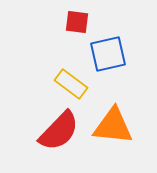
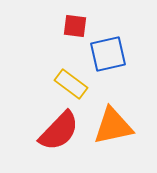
red square: moved 2 px left, 4 px down
orange triangle: rotated 18 degrees counterclockwise
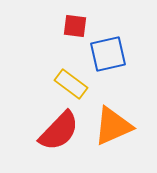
orange triangle: rotated 12 degrees counterclockwise
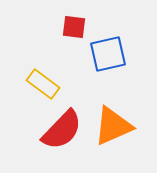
red square: moved 1 px left, 1 px down
yellow rectangle: moved 28 px left
red semicircle: moved 3 px right, 1 px up
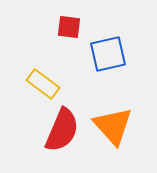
red square: moved 5 px left
orange triangle: rotated 48 degrees counterclockwise
red semicircle: rotated 21 degrees counterclockwise
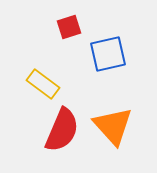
red square: rotated 25 degrees counterclockwise
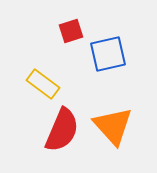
red square: moved 2 px right, 4 px down
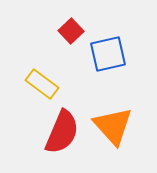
red square: rotated 25 degrees counterclockwise
yellow rectangle: moved 1 px left
red semicircle: moved 2 px down
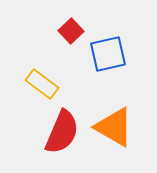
orange triangle: moved 1 px right, 1 px down; rotated 18 degrees counterclockwise
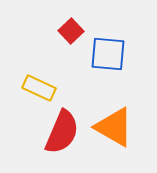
blue square: rotated 18 degrees clockwise
yellow rectangle: moved 3 px left, 4 px down; rotated 12 degrees counterclockwise
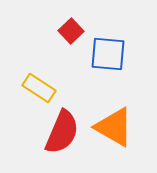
yellow rectangle: rotated 8 degrees clockwise
